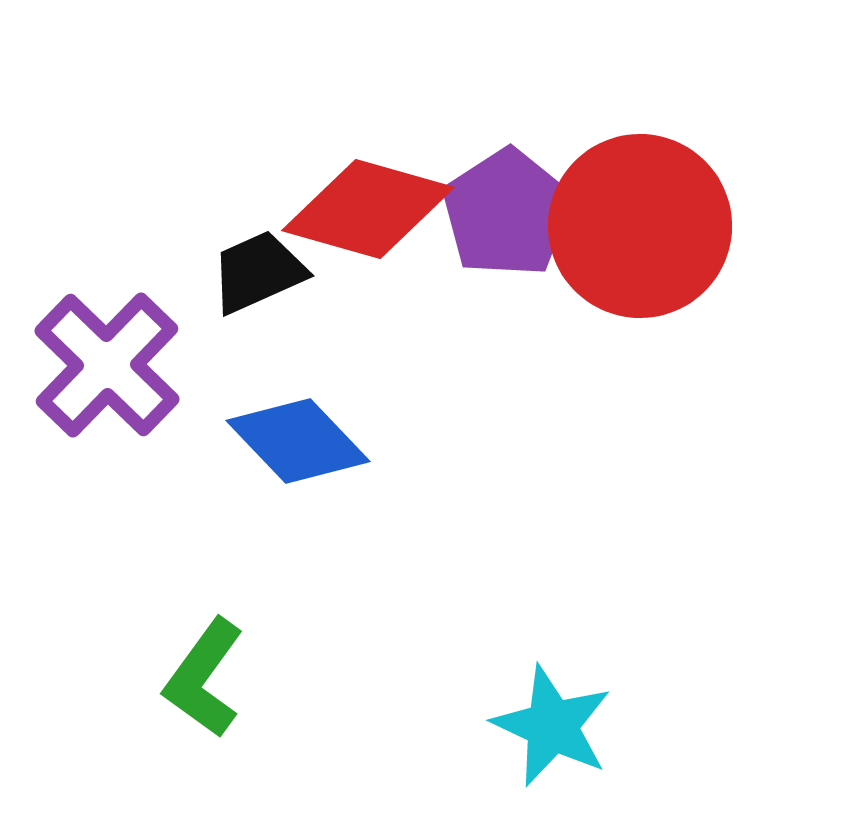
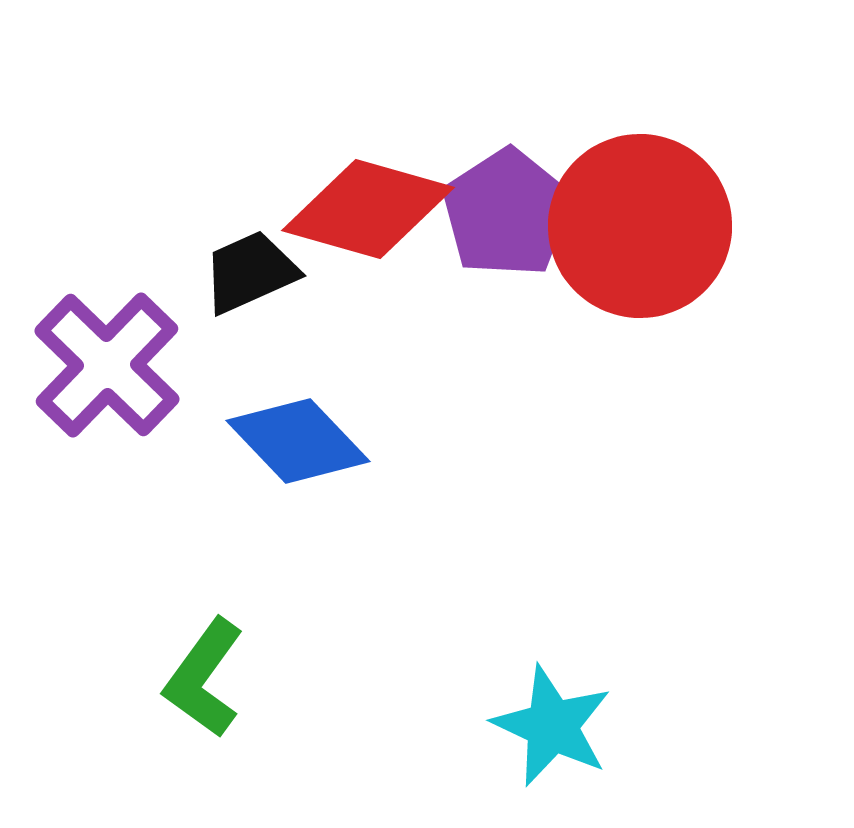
black trapezoid: moved 8 px left
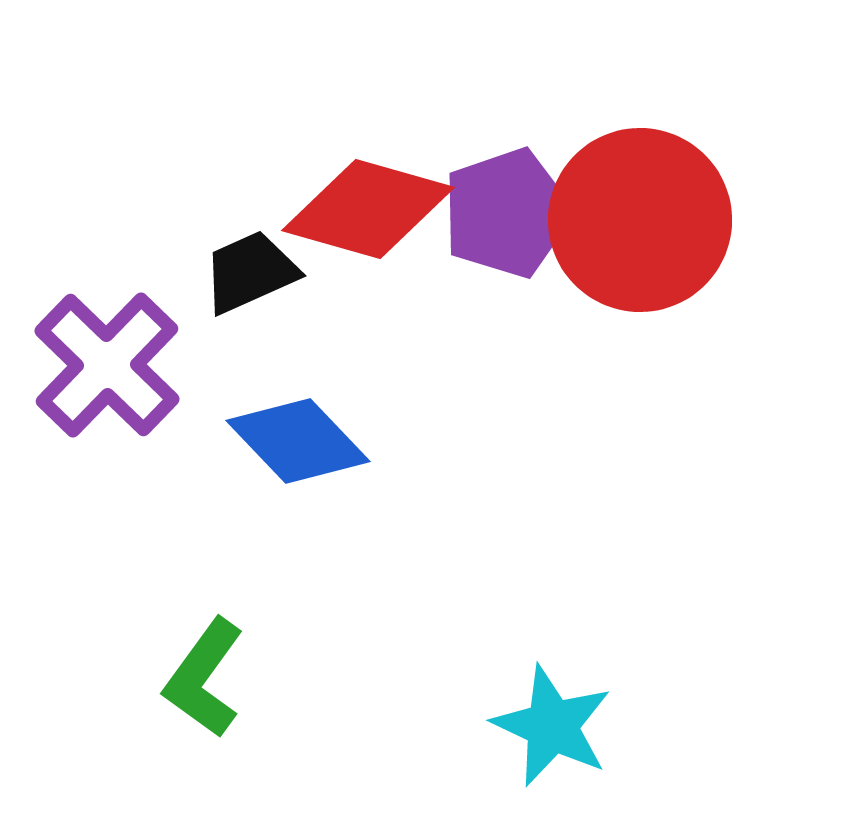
purple pentagon: rotated 14 degrees clockwise
red circle: moved 6 px up
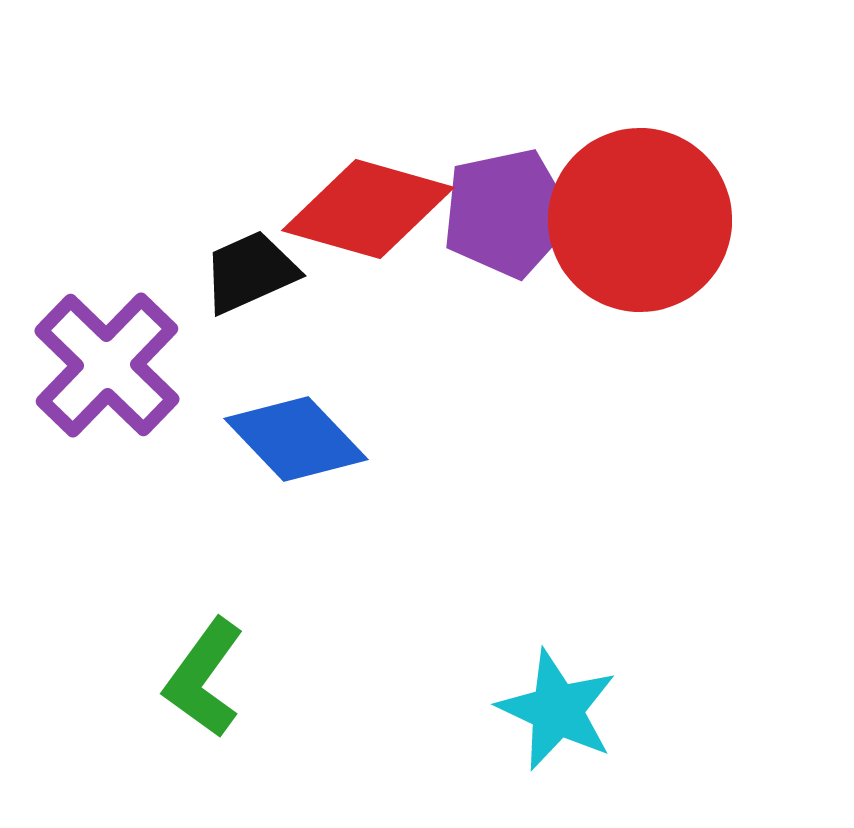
purple pentagon: rotated 7 degrees clockwise
blue diamond: moved 2 px left, 2 px up
cyan star: moved 5 px right, 16 px up
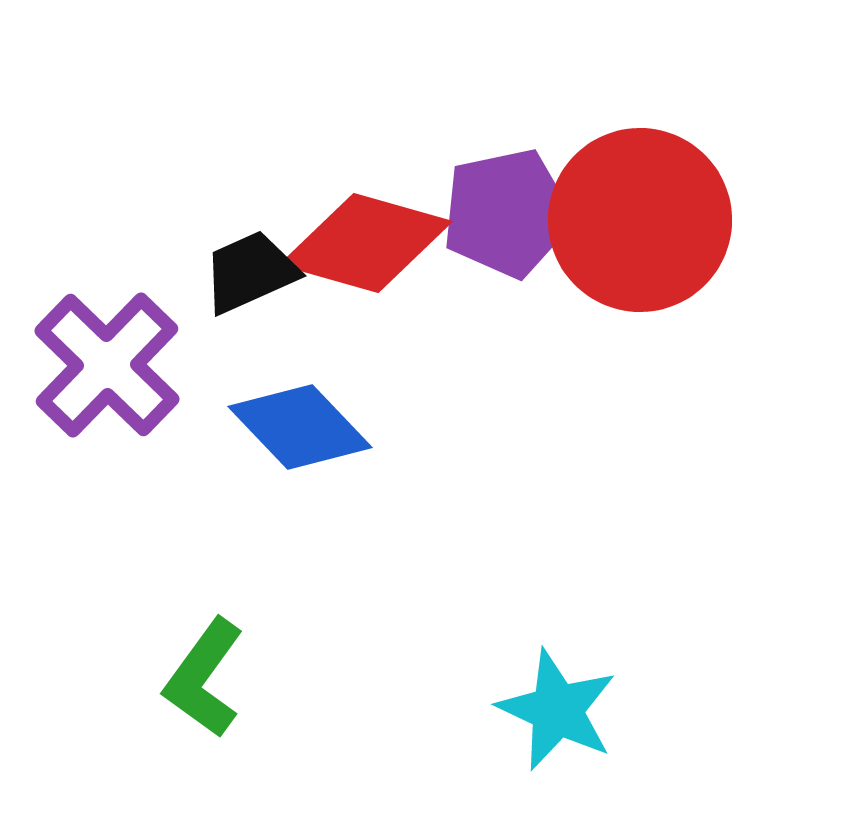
red diamond: moved 2 px left, 34 px down
blue diamond: moved 4 px right, 12 px up
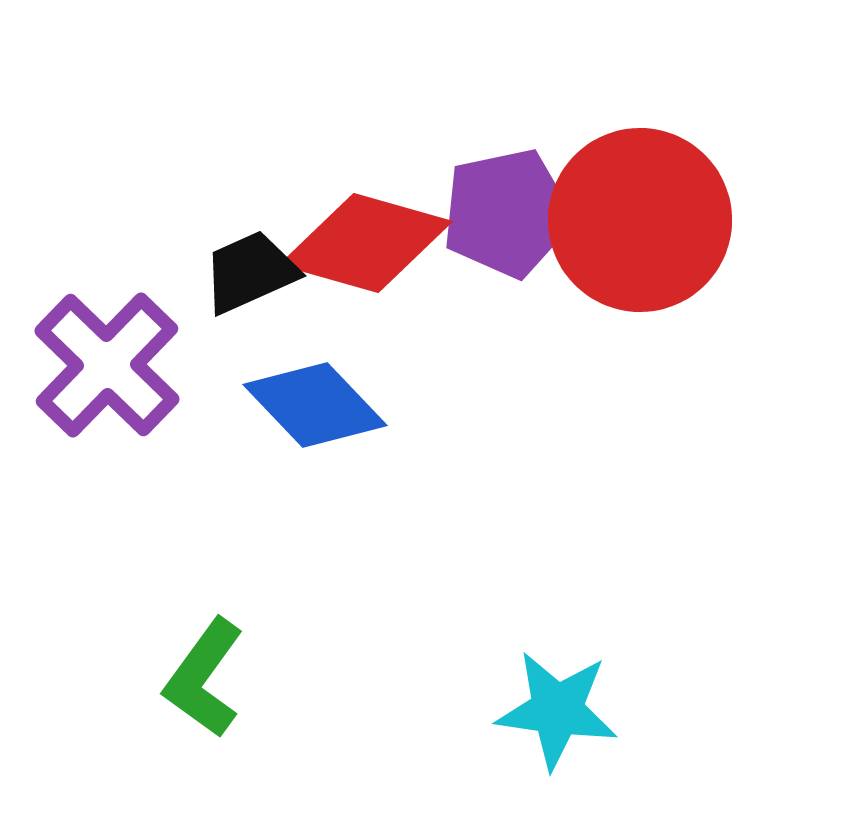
blue diamond: moved 15 px right, 22 px up
cyan star: rotated 17 degrees counterclockwise
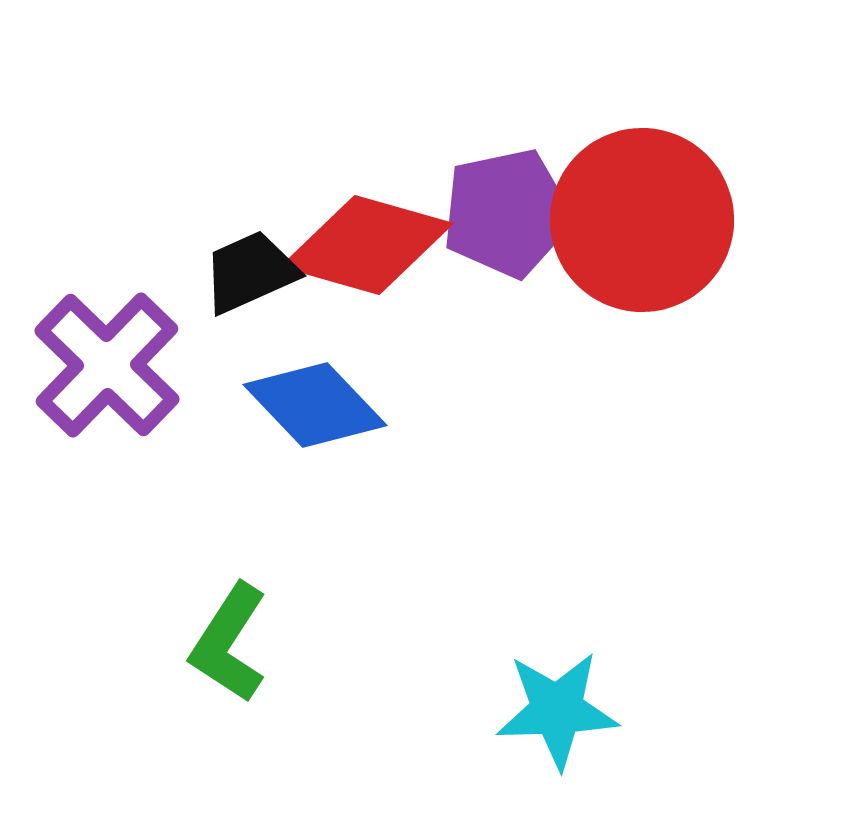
red circle: moved 2 px right
red diamond: moved 1 px right, 2 px down
green L-shape: moved 25 px right, 35 px up; rotated 3 degrees counterclockwise
cyan star: rotated 10 degrees counterclockwise
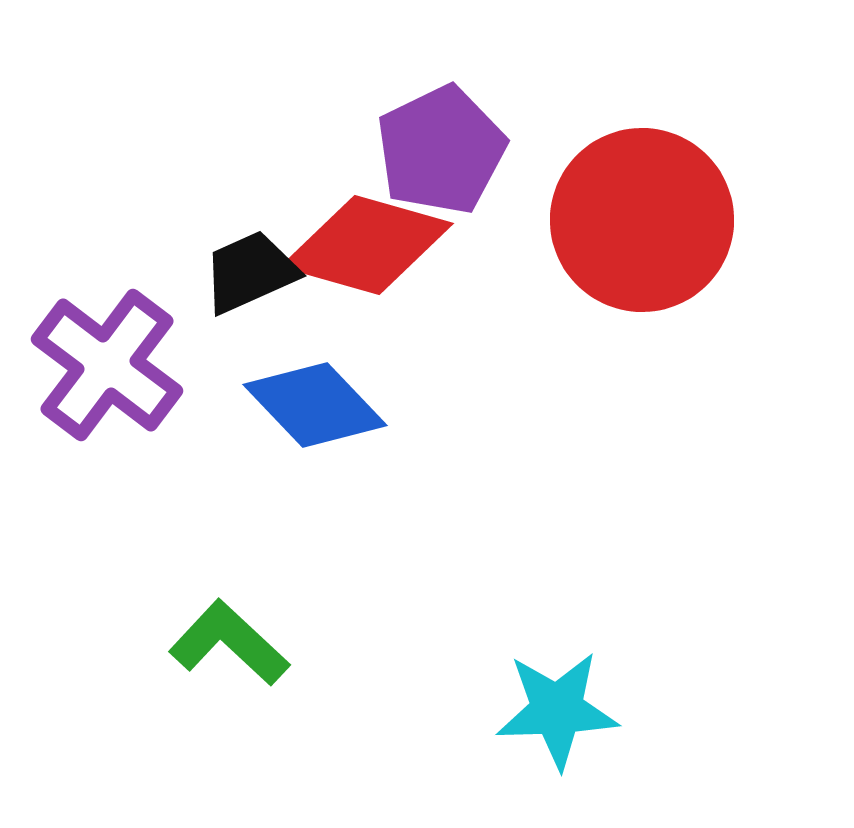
purple pentagon: moved 66 px left, 63 px up; rotated 14 degrees counterclockwise
purple cross: rotated 7 degrees counterclockwise
green L-shape: rotated 100 degrees clockwise
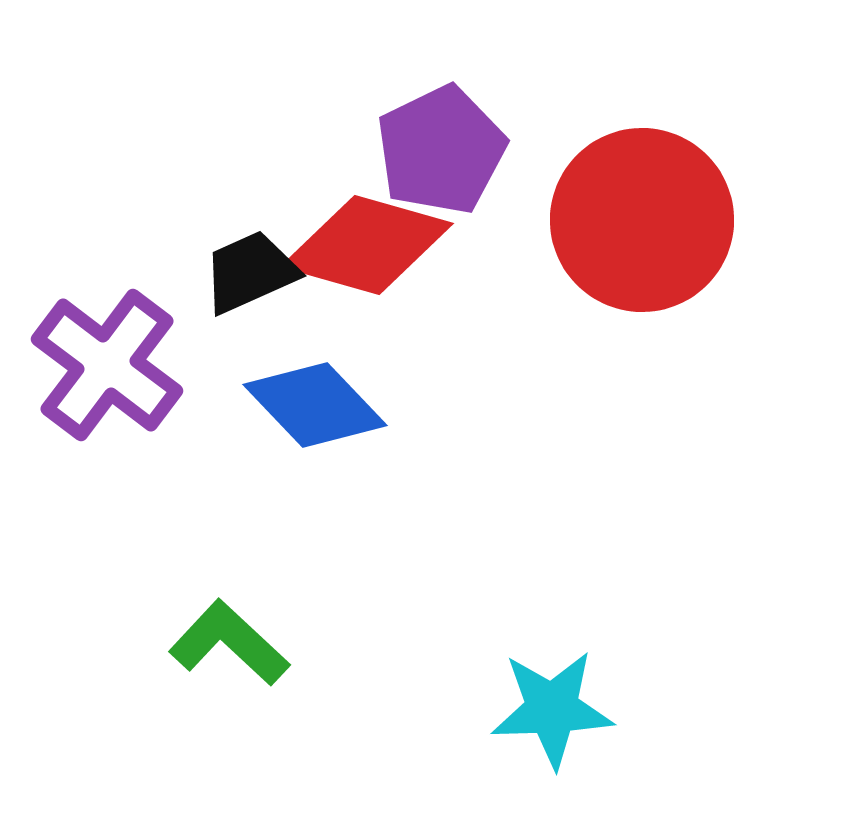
cyan star: moved 5 px left, 1 px up
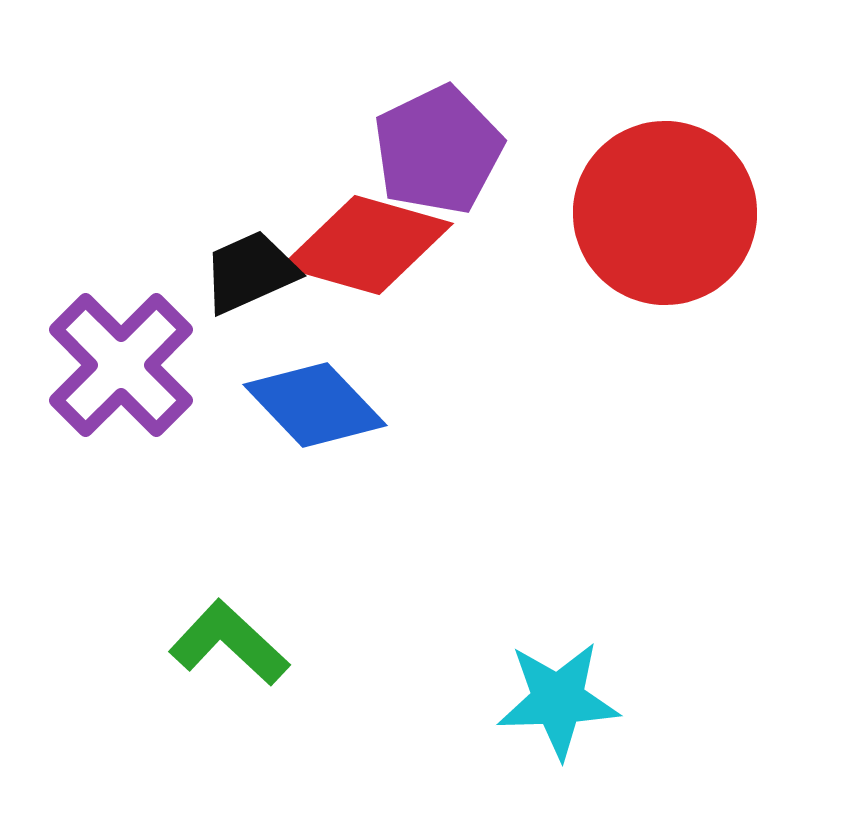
purple pentagon: moved 3 px left
red circle: moved 23 px right, 7 px up
purple cross: moved 14 px right; rotated 8 degrees clockwise
cyan star: moved 6 px right, 9 px up
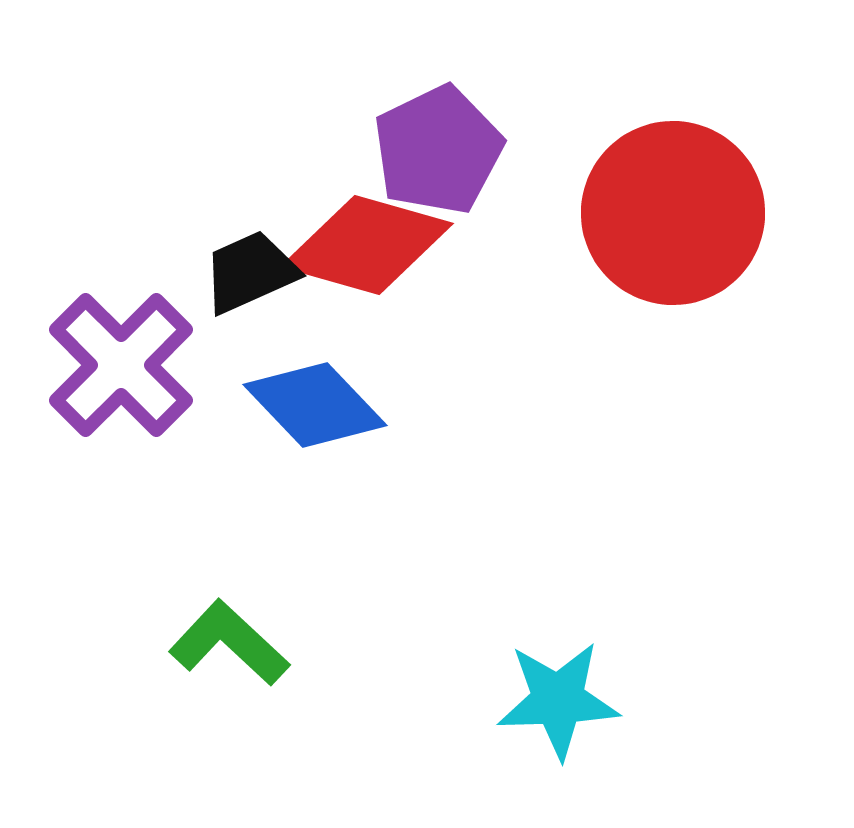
red circle: moved 8 px right
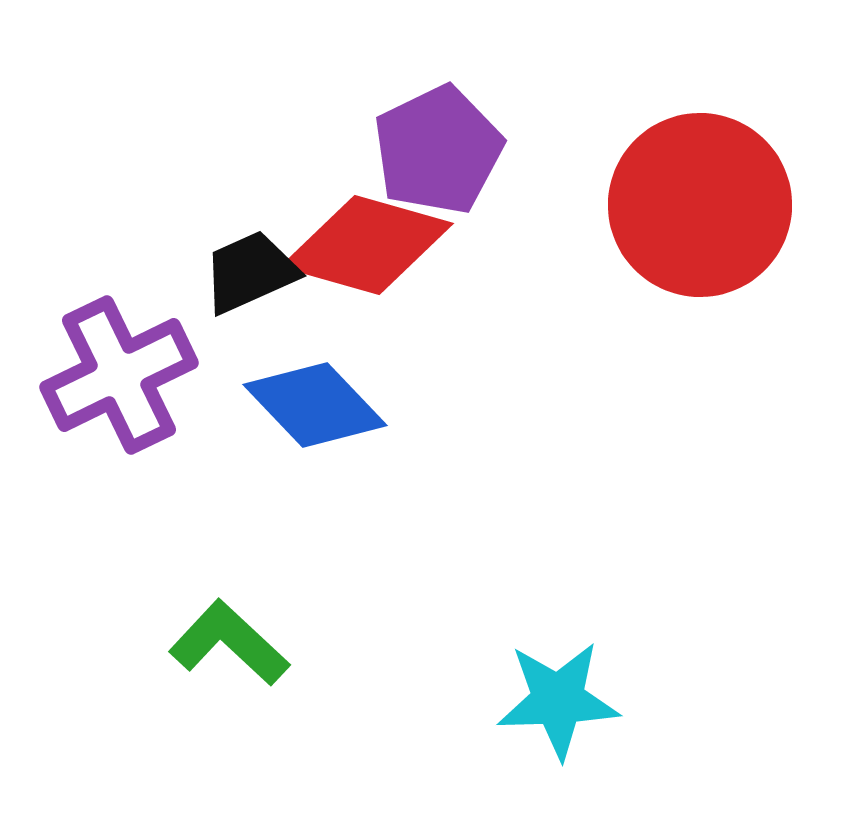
red circle: moved 27 px right, 8 px up
purple cross: moved 2 px left, 10 px down; rotated 19 degrees clockwise
